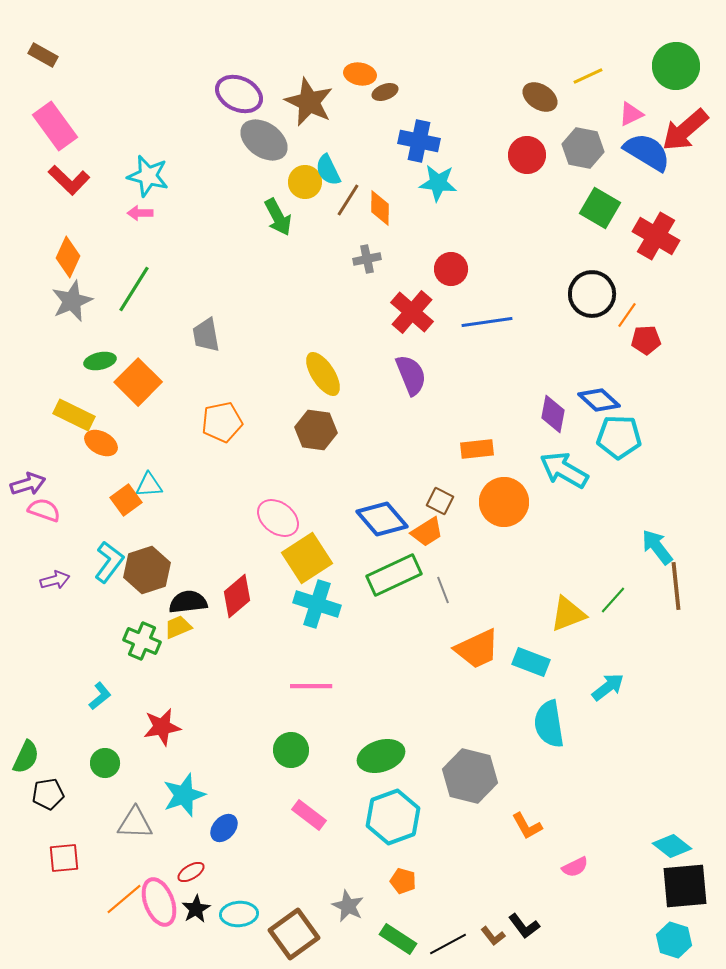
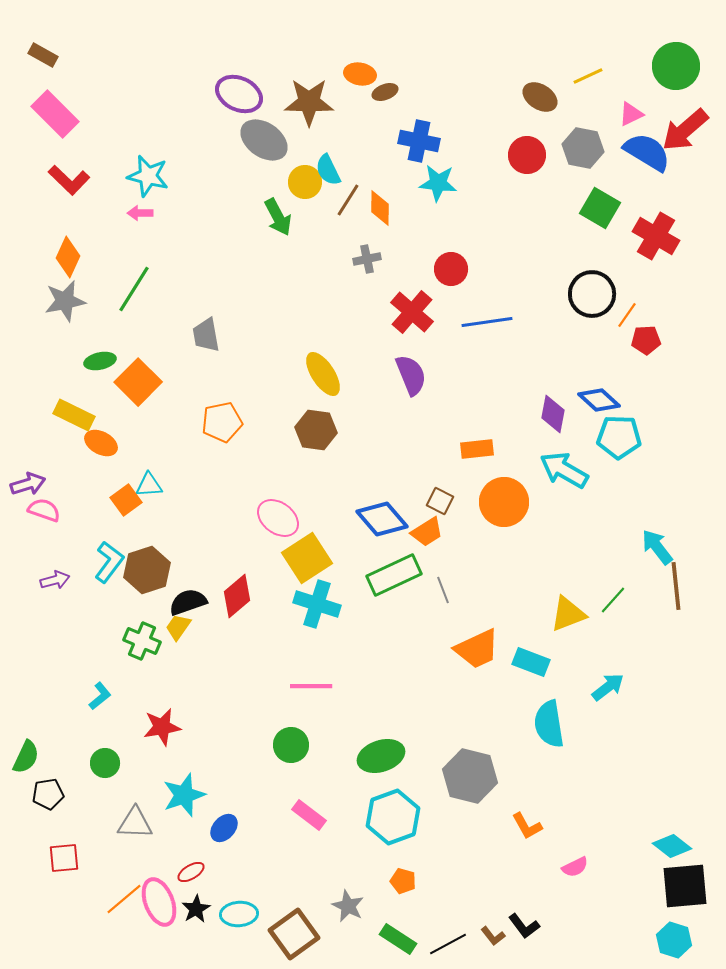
brown star at (309, 102): rotated 24 degrees counterclockwise
pink rectangle at (55, 126): moved 12 px up; rotated 9 degrees counterclockwise
gray star at (72, 301): moved 7 px left; rotated 12 degrees clockwise
black semicircle at (188, 602): rotated 12 degrees counterclockwise
yellow trapezoid at (178, 627): rotated 32 degrees counterclockwise
green circle at (291, 750): moved 5 px up
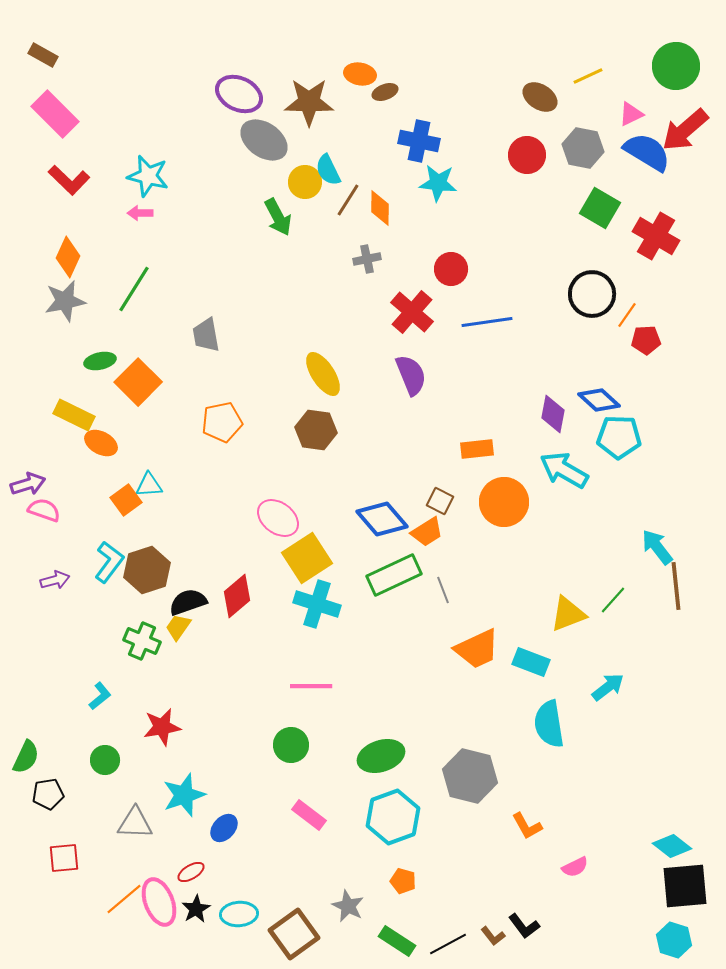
green circle at (105, 763): moved 3 px up
green rectangle at (398, 939): moved 1 px left, 2 px down
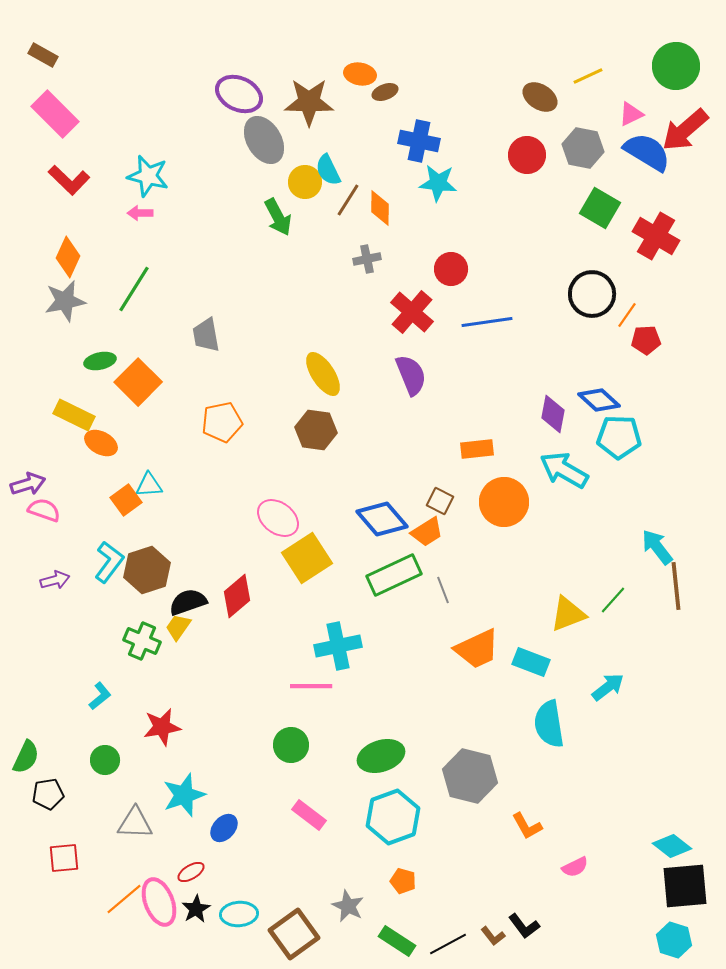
gray ellipse at (264, 140): rotated 24 degrees clockwise
cyan cross at (317, 604): moved 21 px right, 42 px down; rotated 30 degrees counterclockwise
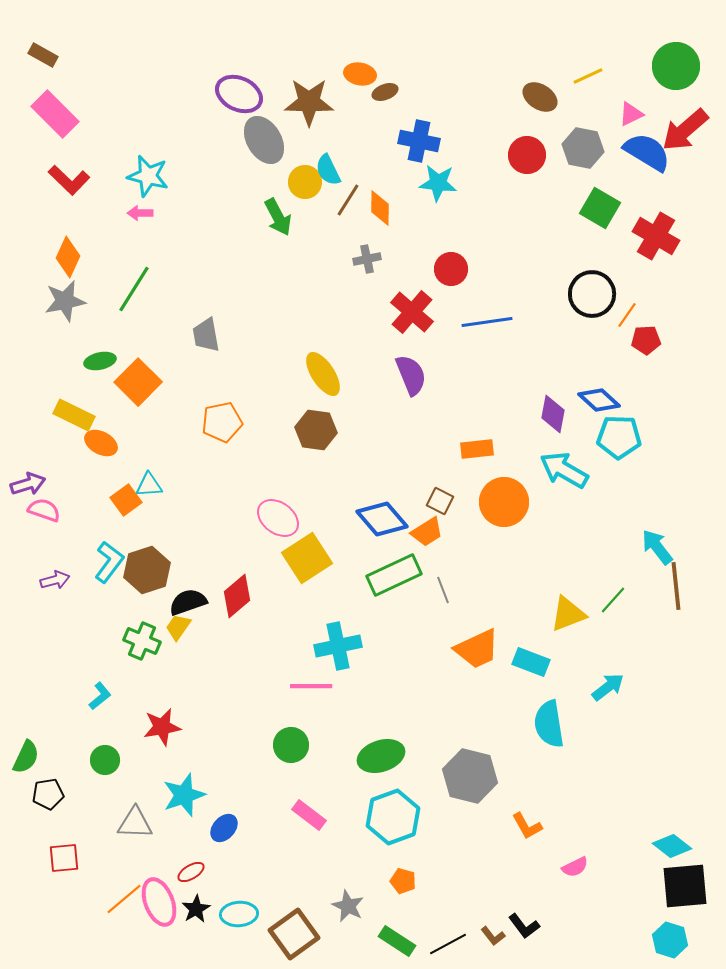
cyan hexagon at (674, 940): moved 4 px left
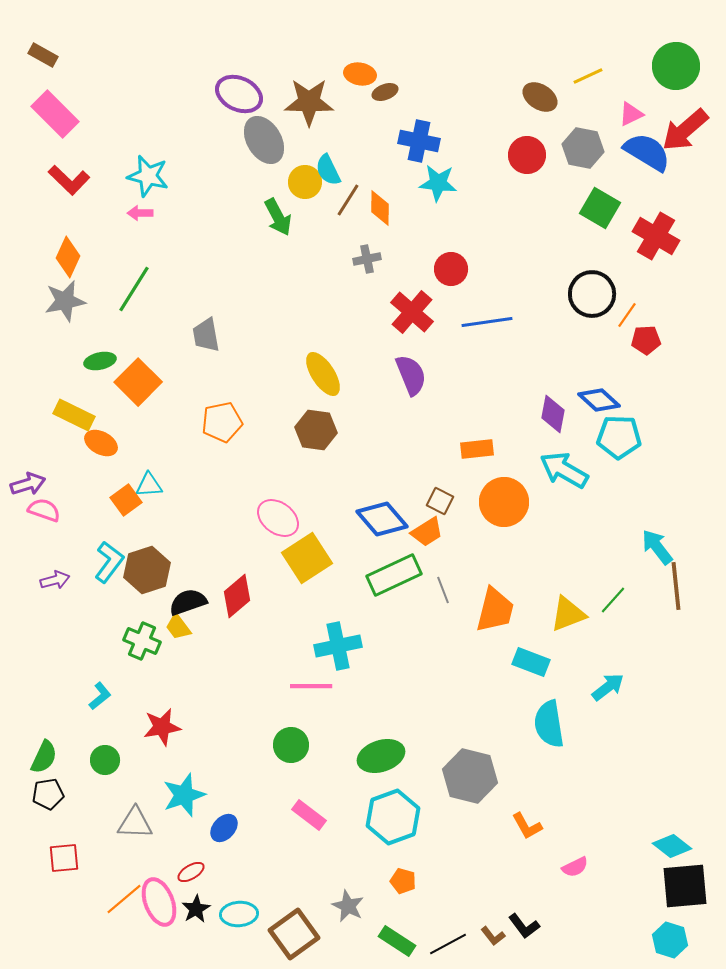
yellow trapezoid at (178, 627): rotated 72 degrees counterclockwise
orange trapezoid at (477, 649): moved 18 px right, 39 px up; rotated 51 degrees counterclockwise
green semicircle at (26, 757): moved 18 px right
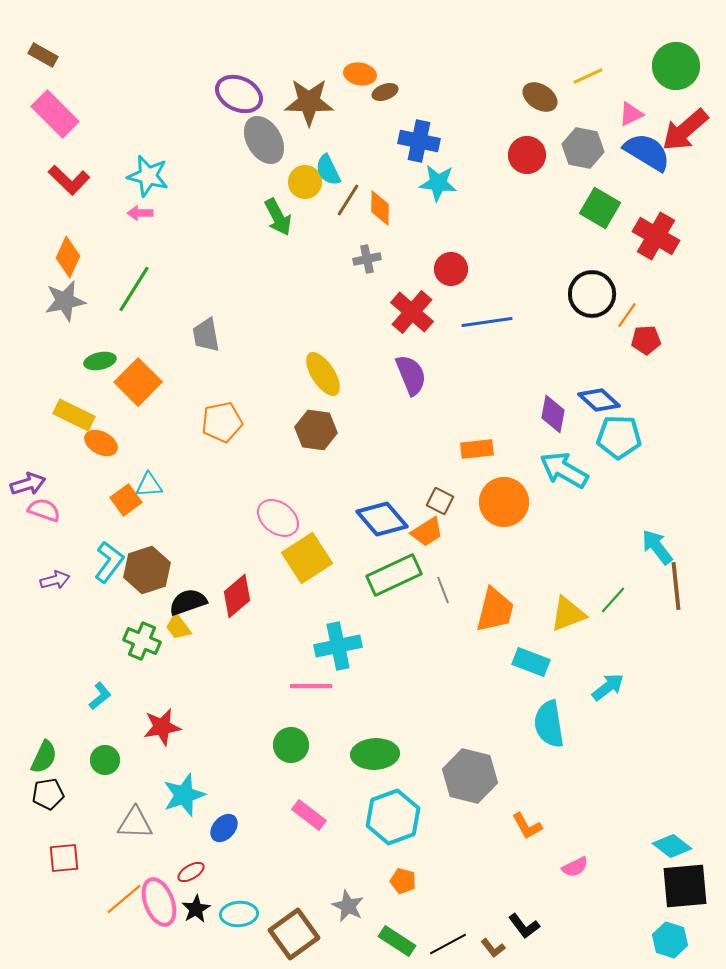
green ellipse at (381, 756): moved 6 px left, 2 px up; rotated 15 degrees clockwise
brown L-shape at (493, 936): moved 12 px down
